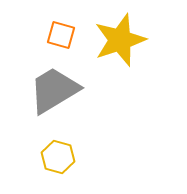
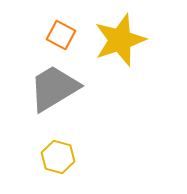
orange square: rotated 12 degrees clockwise
gray trapezoid: moved 2 px up
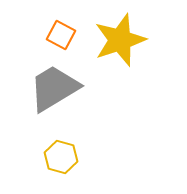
yellow hexagon: moved 3 px right
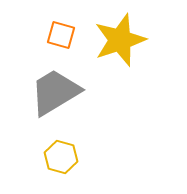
orange square: rotated 12 degrees counterclockwise
gray trapezoid: moved 1 px right, 4 px down
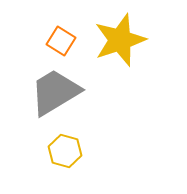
orange square: moved 6 px down; rotated 16 degrees clockwise
yellow hexagon: moved 4 px right, 6 px up
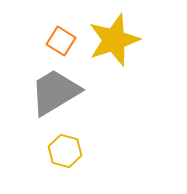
yellow star: moved 6 px left
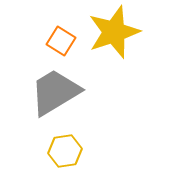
yellow star: moved 8 px up
yellow hexagon: rotated 24 degrees counterclockwise
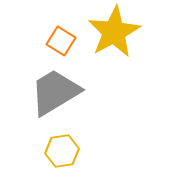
yellow star: rotated 10 degrees counterclockwise
yellow hexagon: moved 3 px left
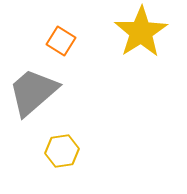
yellow star: moved 27 px right; rotated 4 degrees counterclockwise
gray trapezoid: moved 22 px left; rotated 10 degrees counterclockwise
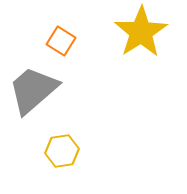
gray trapezoid: moved 2 px up
